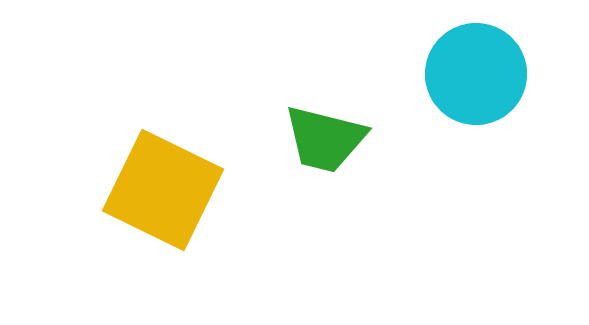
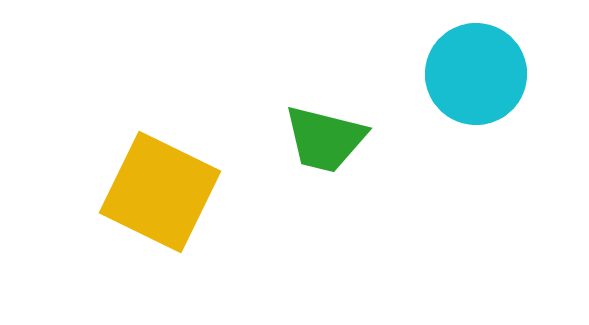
yellow square: moved 3 px left, 2 px down
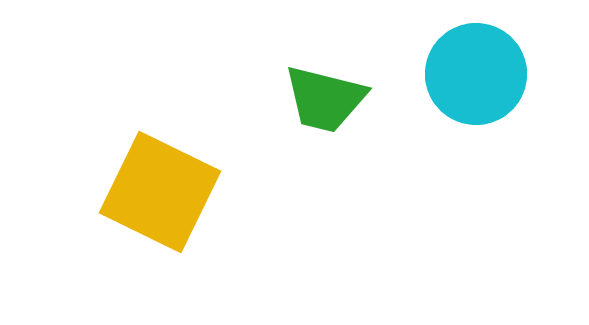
green trapezoid: moved 40 px up
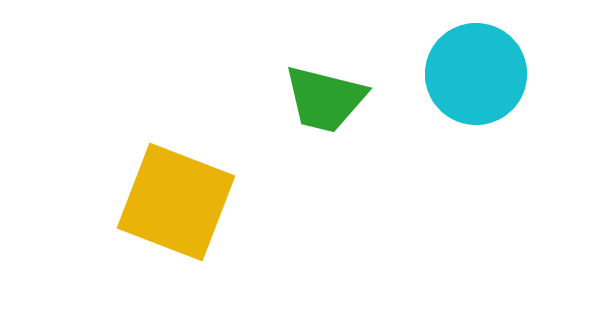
yellow square: moved 16 px right, 10 px down; rotated 5 degrees counterclockwise
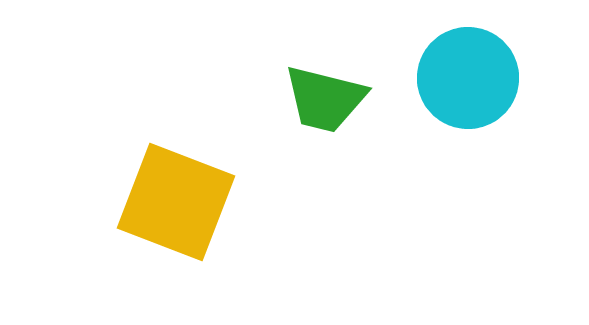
cyan circle: moved 8 px left, 4 px down
